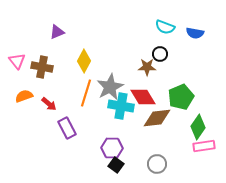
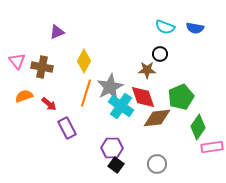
blue semicircle: moved 5 px up
brown star: moved 3 px down
red diamond: rotated 12 degrees clockwise
cyan cross: rotated 25 degrees clockwise
pink rectangle: moved 8 px right, 1 px down
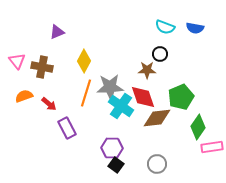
gray star: rotated 24 degrees clockwise
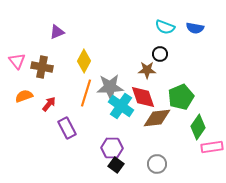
red arrow: rotated 91 degrees counterclockwise
